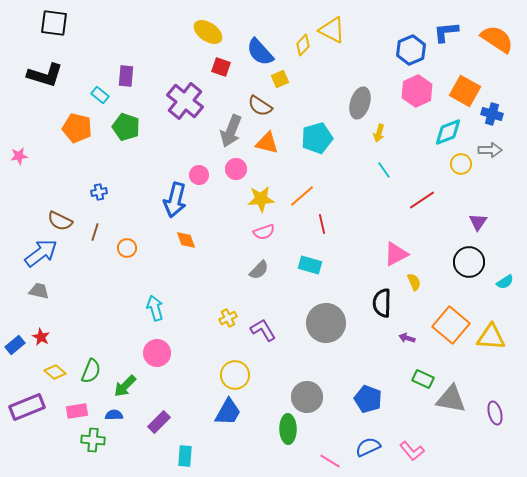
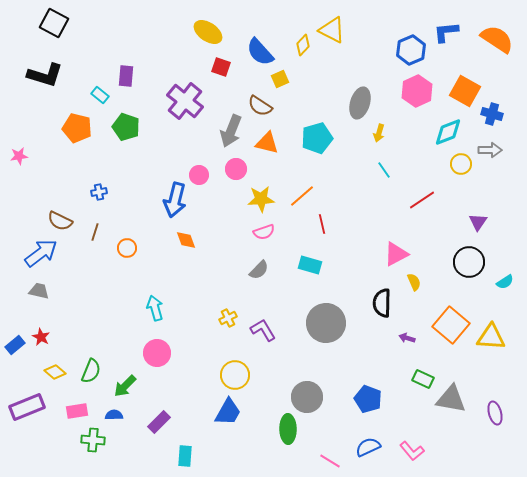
black square at (54, 23): rotated 20 degrees clockwise
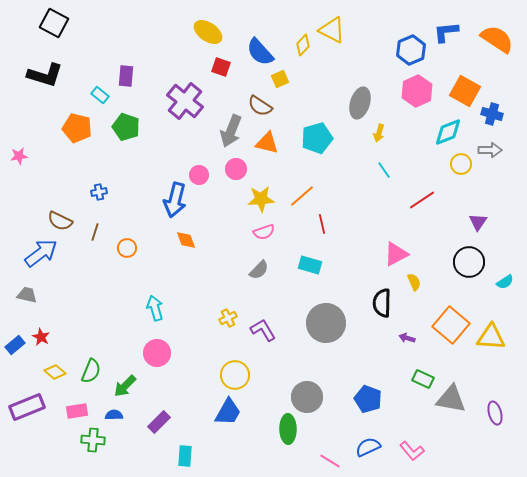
gray trapezoid at (39, 291): moved 12 px left, 4 px down
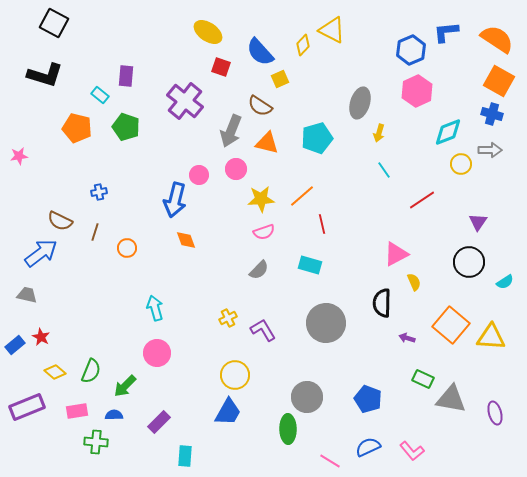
orange square at (465, 91): moved 34 px right, 10 px up
green cross at (93, 440): moved 3 px right, 2 px down
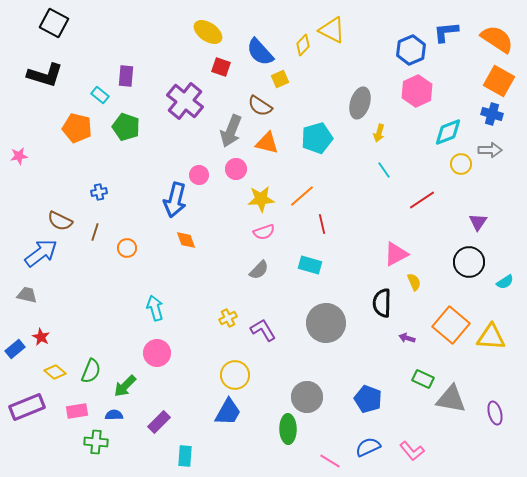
blue rectangle at (15, 345): moved 4 px down
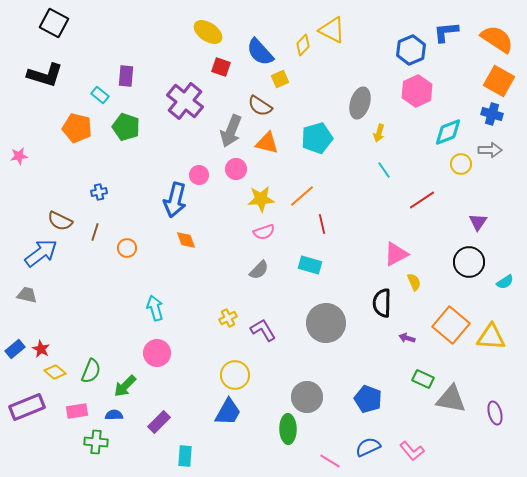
red star at (41, 337): moved 12 px down
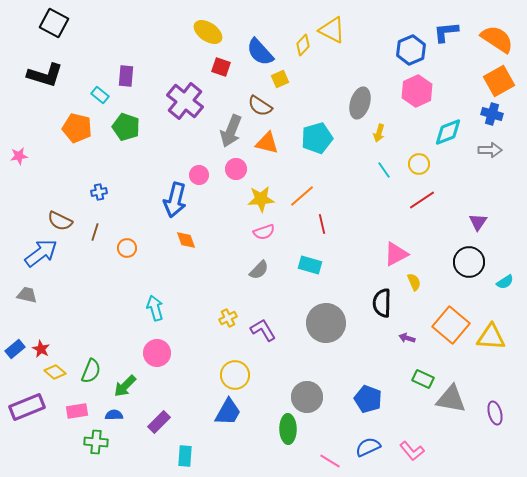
orange square at (499, 81): rotated 32 degrees clockwise
yellow circle at (461, 164): moved 42 px left
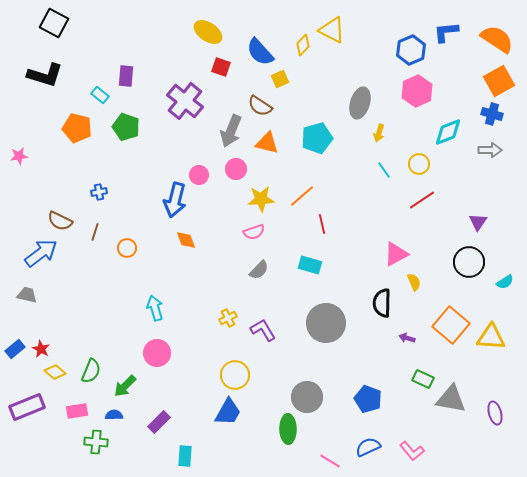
pink semicircle at (264, 232): moved 10 px left
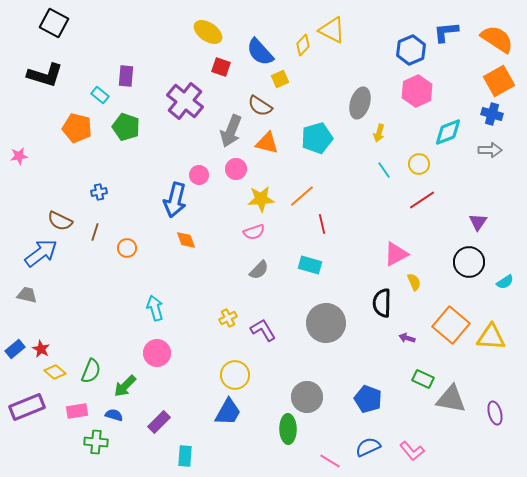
blue semicircle at (114, 415): rotated 18 degrees clockwise
